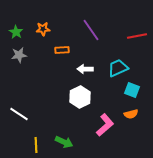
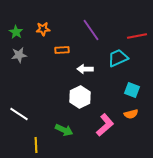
cyan trapezoid: moved 10 px up
green arrow: moved 12 px up
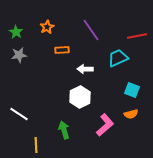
orange star: moved 4 px right, 2 px up; rotated 24 degrees counterclockwise
green arrow: rotated 132 degrees counterclockwise
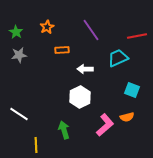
orange semicircle: moved 4 px left, 3 px down
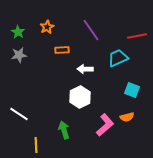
green star: moved 2 px right
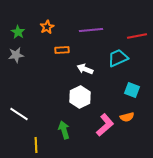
purple line: rotated 60 degrees counterclockwise
gray star: moved 3 px left
white arrow: rotated 21 degrees clockwise
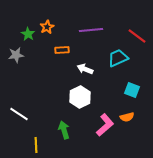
green star: moved 10 px right, 2 px down
red line: rotated 48 degrees clockwise
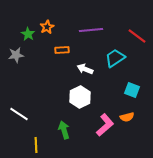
cyan trapezoid: moved 3 px left; rotated 10 degrees counterclockwise
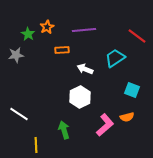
purple line: moved 7 px left
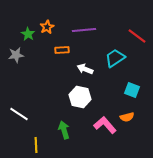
white hexagon: rotated 20 degrees counterclockwise
pink L-shape: rotated 90 degrees counterclockwise
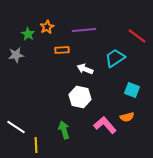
white line: moved 3 px left, 13 px down
